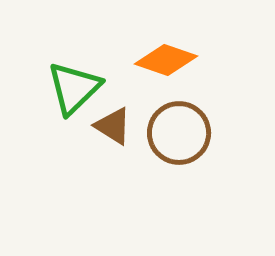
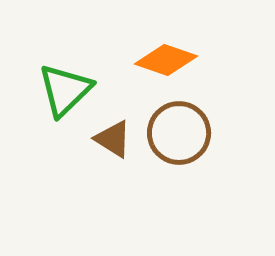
green triangle: moved 9 px left, 2 px down
brown triangle: moved 13 px down
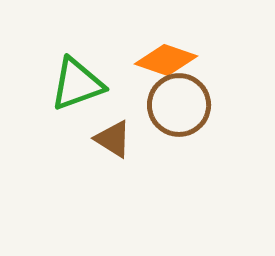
green triangle: moved 12 px right, 6 px up; rotated 24 degrees clockwise
brown circle: moved 28 px up
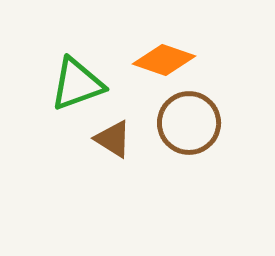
orange diamond: moved 2 px left
brown circle: moved 10 px right, 18 px down
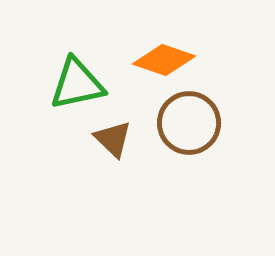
green triangle: rotated 8 degrees clockwise
brown triangle: rotated 12 degrees clockwise
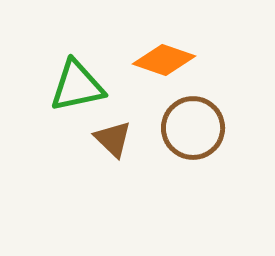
green triangle: moved 2 px down
brown circle: moved 4 px right, 5 px down
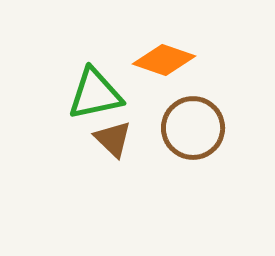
green triangle: moved 18 px right, 8 px down
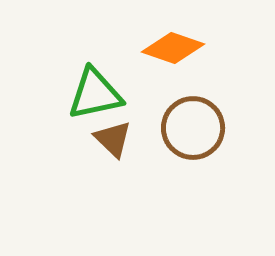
orange diamond: moved 9 px right, 12 px up
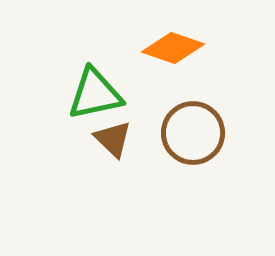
brown circle: moved 5 px down
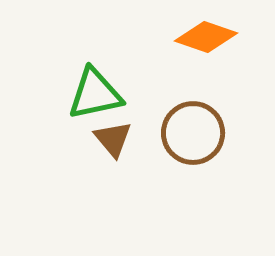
orange diamond: moved 33 px right, 11 px up
brown triangle: rotated 6 degrees clockwise
